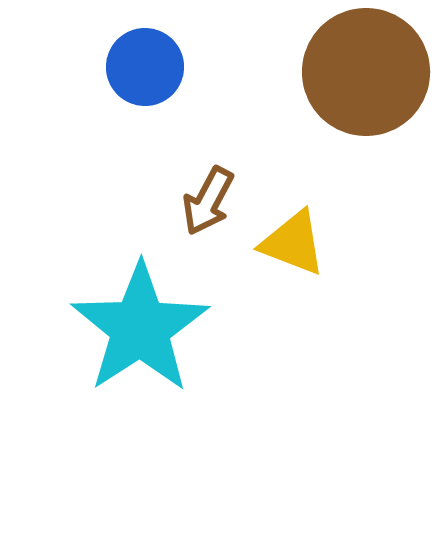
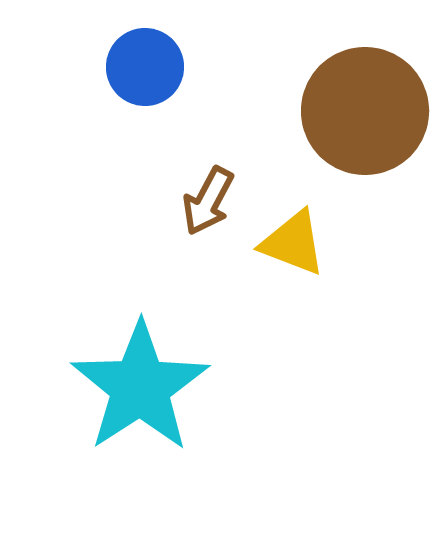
brown circle: moved 1 px left, 39 px down
cyan star: moved 59 px down
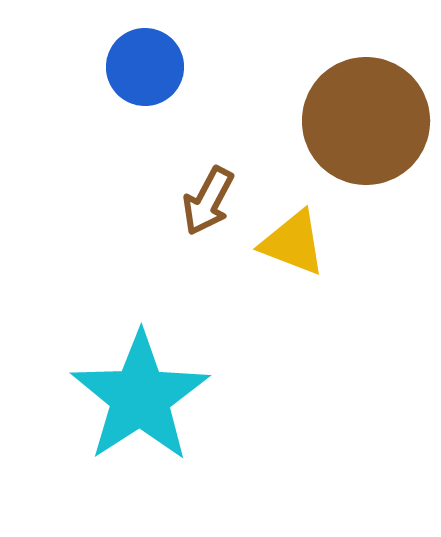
brown circle: moved 1 px right, 10 px down
cyan star: moved 10 px down
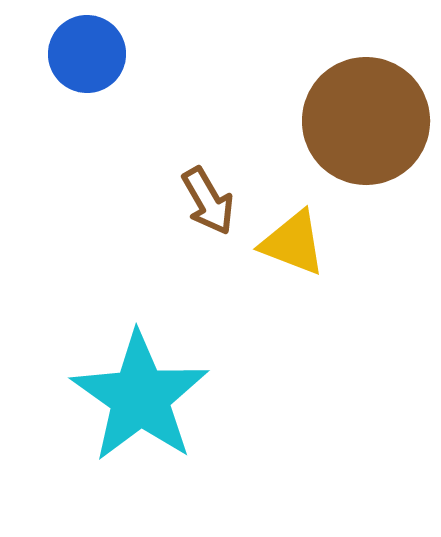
blue circle: moved 58 px left, 13 px up
brown arrow: rotated 58 degrees counterclockwise
cyan star: rotated 4 degrees counterclockwise
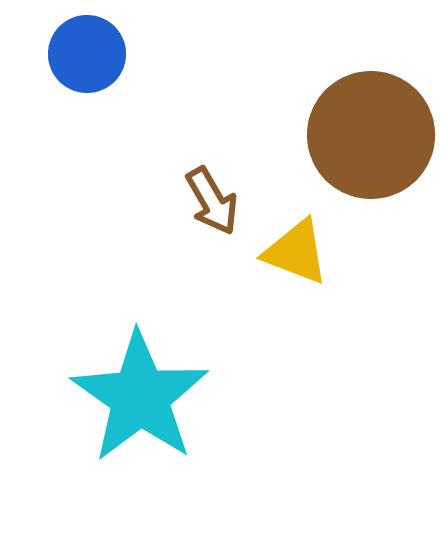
brown circle: moved 5 px right, 14 px down
brown arrow: moved 4 px right
yellow triangle: moved 3 px right, 9 px down
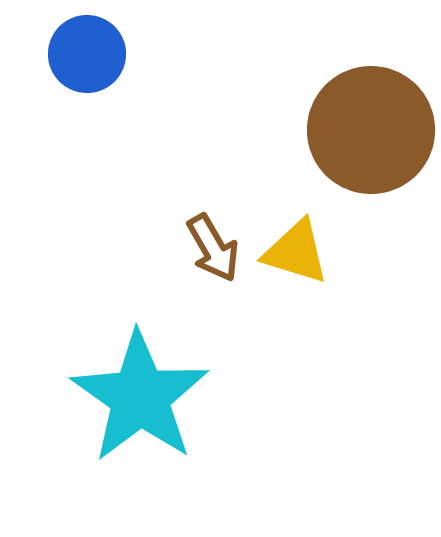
brown circle: moved 5 px up
brown arrow: moved 1 px right, 47 px down
yellow triangle: rotated 4 degrees counterclockwise
